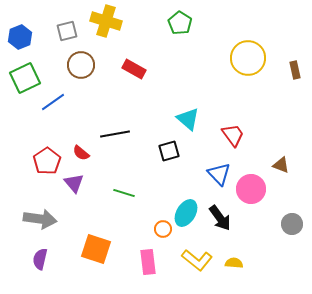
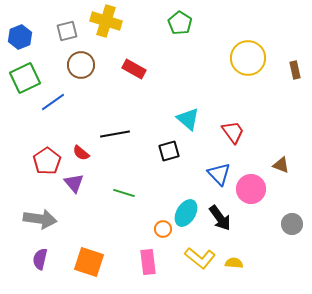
red trapezoid: moved 3 px up
orange square: moved 7 px left, 13 px down
yellow L-shape: moved 3 px right, 2 px up
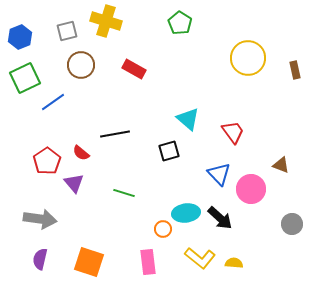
cyan ellipse: rotated 52 degrees clockwise
black arrow: rotated 12 degrees counterclockwise
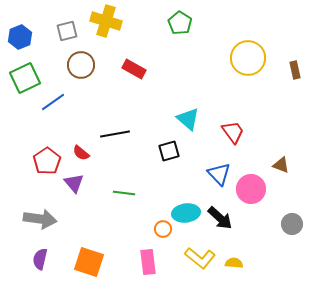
green line: rotated 10 degrees counterclockwise
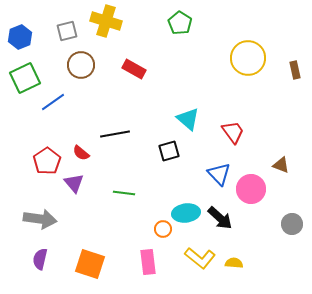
orange square: moved 1 px right, 2 px down
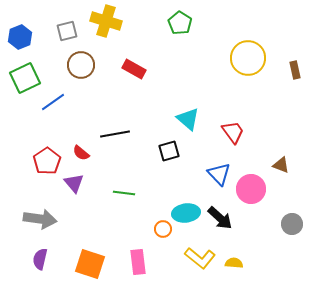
pink rectangle: moved 10 px left
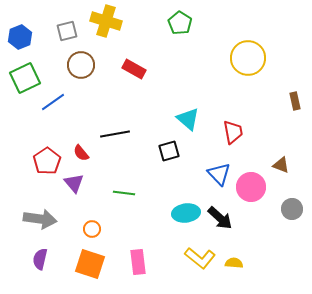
brown rectangle: moved 31 px down
red trapezoid: rotated 25 degrees clockwise
red semicircle: rotated 12 degrees clockwise
pink circle: moved 2 px up
gray circle: moved 15 px up
orange circle: moved 71 px left
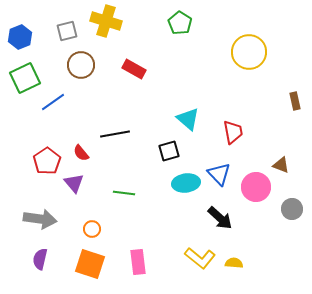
yellow circle: moved 1 px right, 6 px up
pink circle: moved 5 px right
cyan ellipse: moved 30 px up
